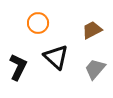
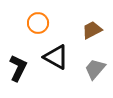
black triangle: rotated 12 degrees counterclockwise
black L-shape: moved 1 px down
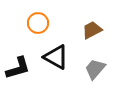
black L-shape: rotated 48 degrees clockwise
